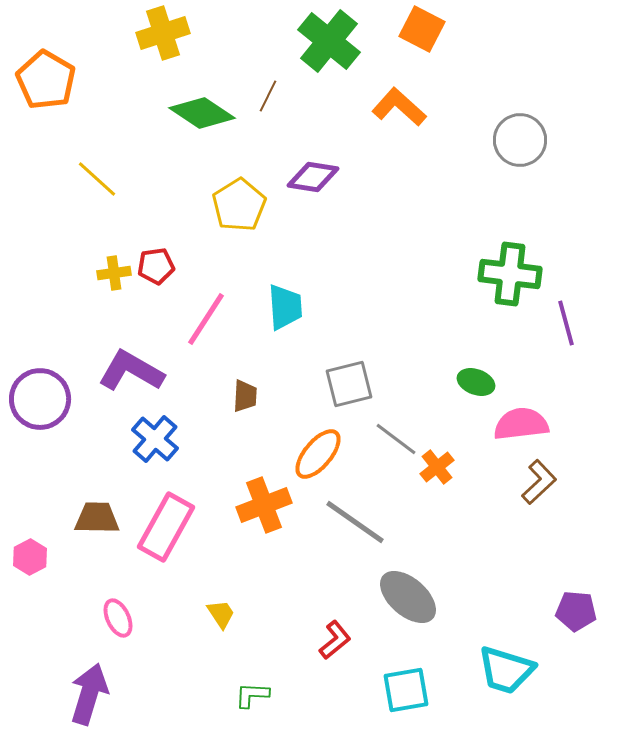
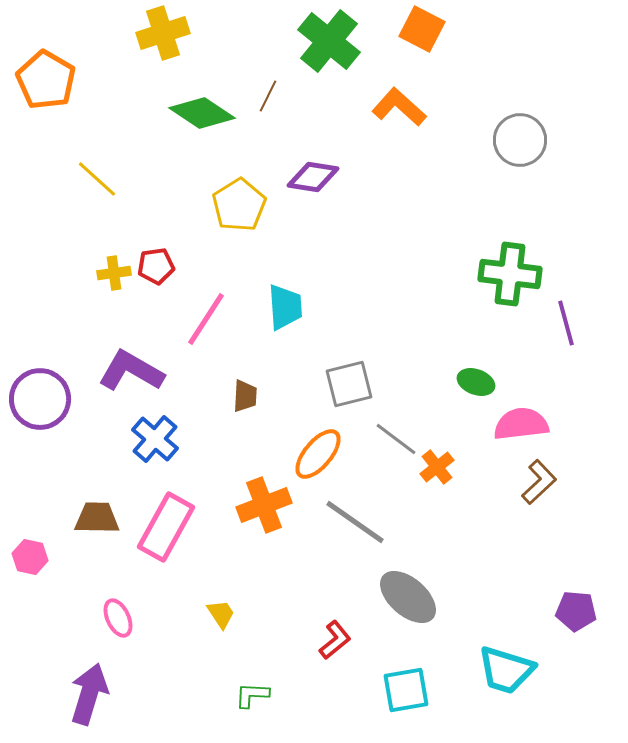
pink hexagon at (30, 557): rotated 20 degrees counterclockwise
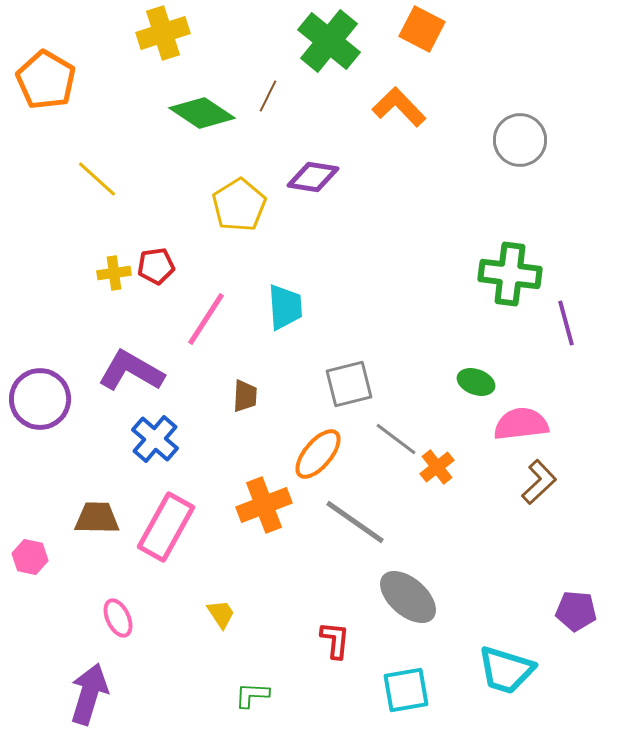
orange L-shape at (399, 107): rotated 4 degrees clockwise
red L-shape at (335, 640): rotated 45 degrees counterclockwise
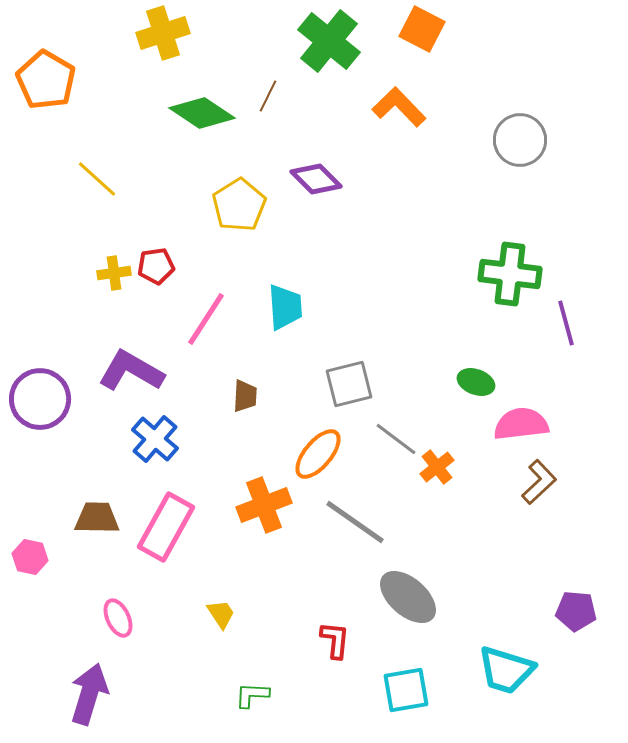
purple diamond at (313, 177): moved 3 px right, 2 px down; rotated 36 degrees clockwise
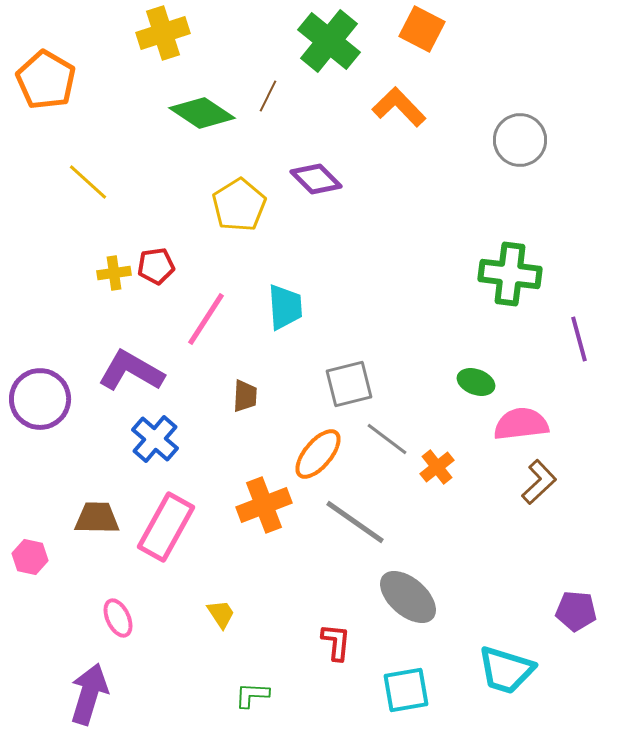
yellow line at (97, 179): moved 9 px left, 3 px down
purple line at (566, 323): moved 13 px right, 16 px down
gray line at (396, 439): moved 9 px left
red L-shape at (335, 640): moved 1 px right, 2 px down
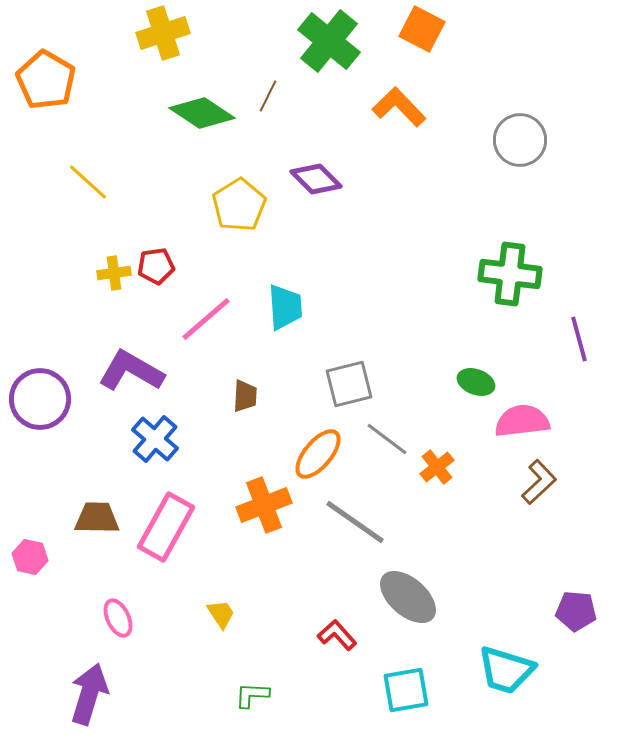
pink line at (206, 319): rotated 16 degrees clockwise
pink semicircle at (521, 424): moved 1 px right, 3 px up
red L-shape at (336, 642): moved 1 px right, 7 px up; rotated 48 degrees counterclockwise
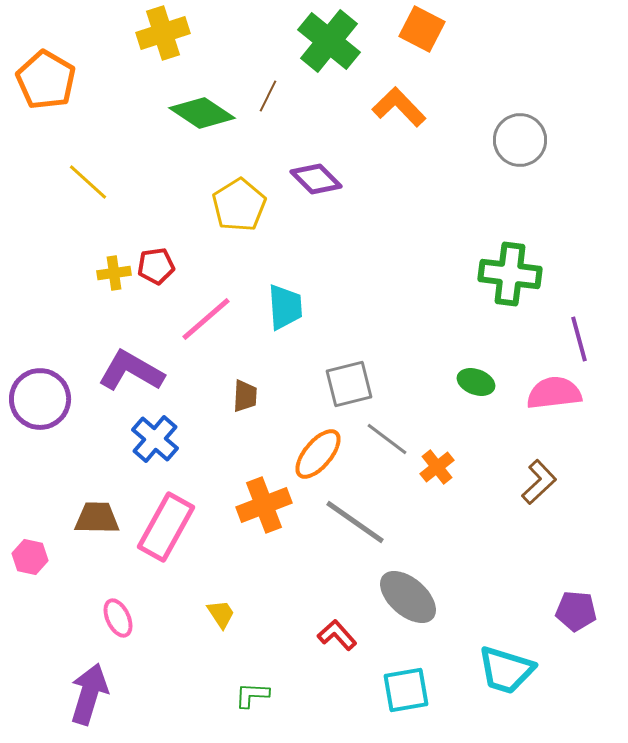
pink semicircle at (522, 421): moved 32 px right, 28 px up
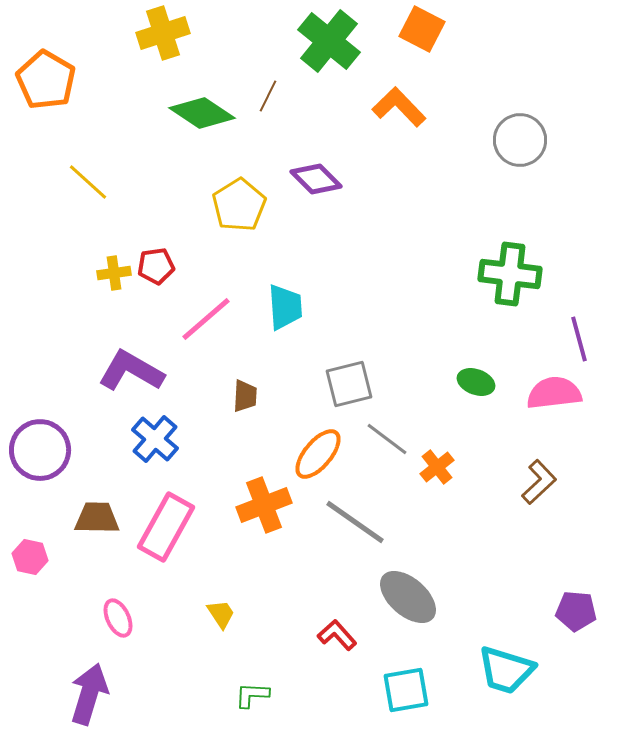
purple circle at (40, 399): moved 51 px down
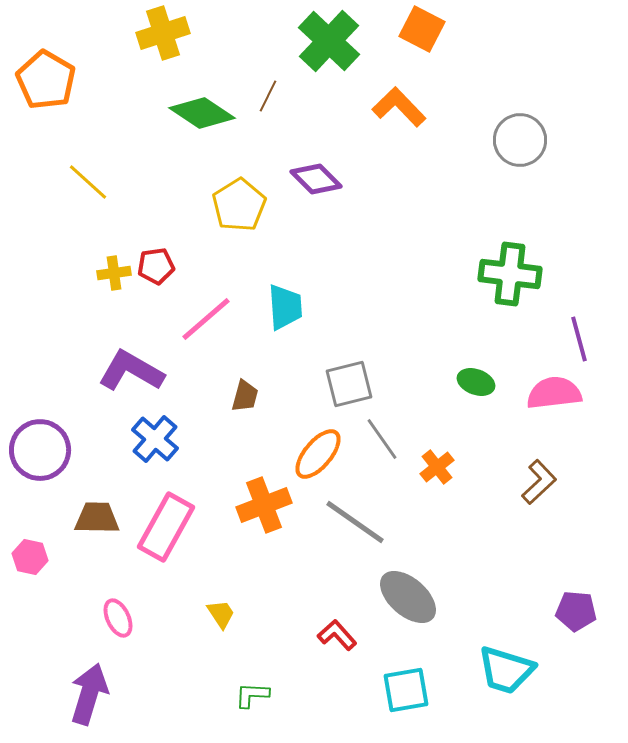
green cross at (329, 41): rotated 4 degrees clockwise
brown trapezoid at (245, 396): rotated 12 degrees clockwise
gray line at (387, 439): moved 5 px left; rotated 18 degrees clockwise
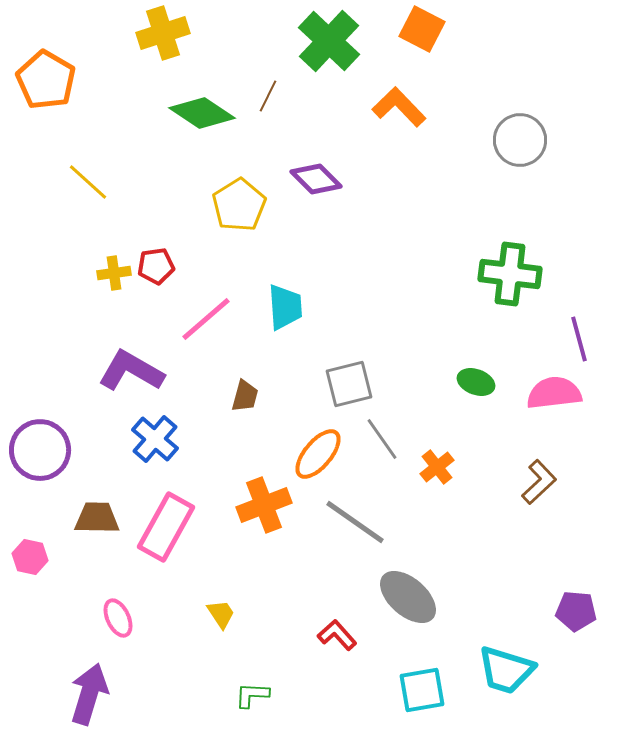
cyan square at (406, 690): moved 16 px right
